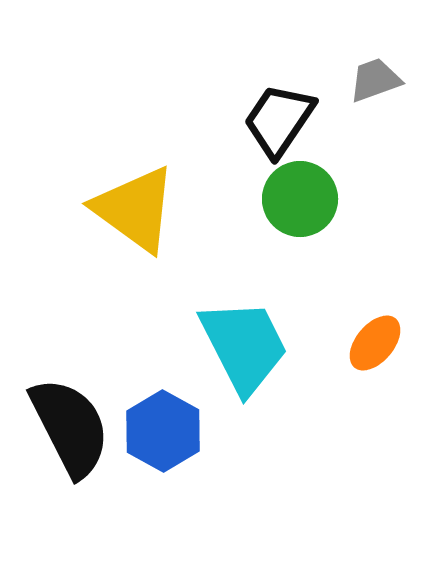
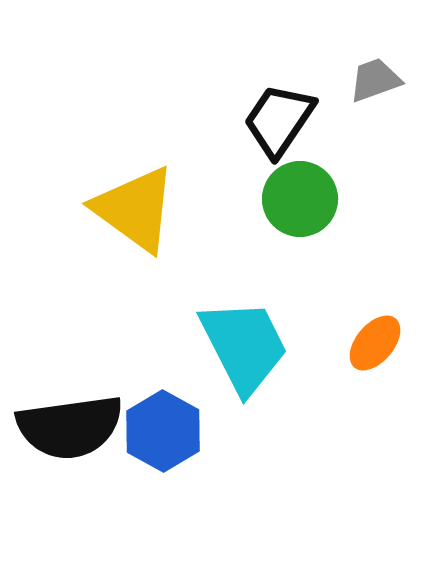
black semicircle: rotated 109 degrees clockwise
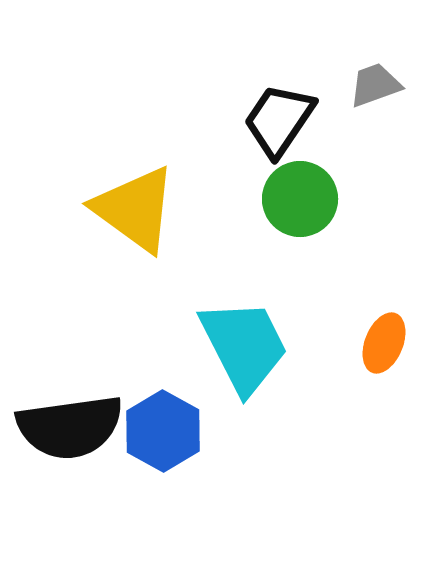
gray trapezoid: moved 5 px down
orange ellipse: moved 9 px right; rotated 18 degrees counterclockwise
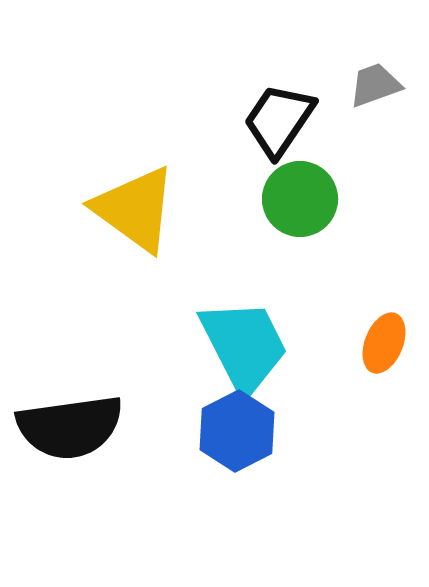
blue hexagon: moved 74 px right; rotated 4 degrees clockwise
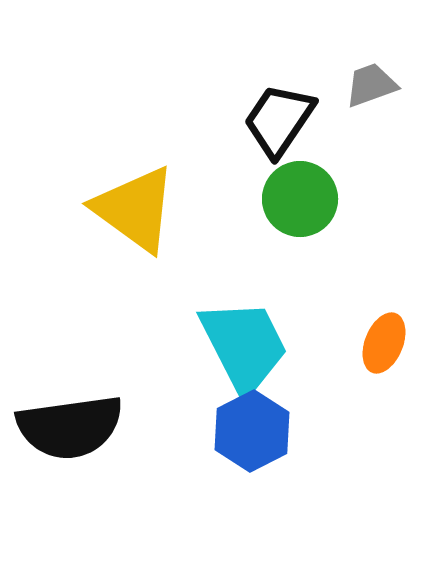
gray trapezoid: moved 4 px left
blue hexagon: moved 15 px right
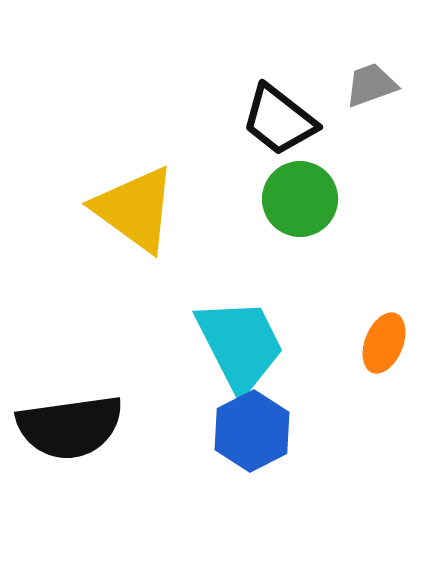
black trapezoid: rotated 86 degrees counterclockwise
cyan trapezoid: moved 4 px left, 1 px up
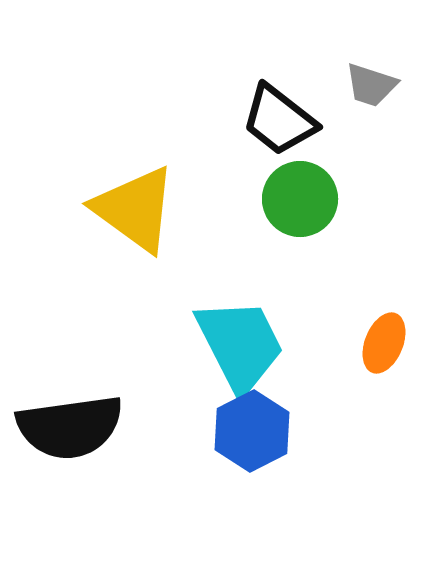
gray trapezoid: rotated 142 degrees counterclockwise
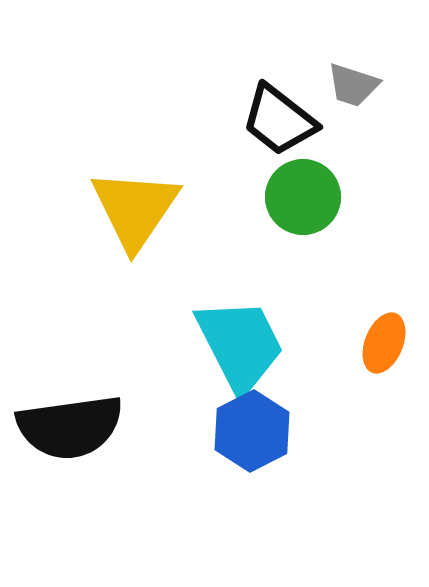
gray trapezoid: moved 18 px left
green circle: moved 3 px right, 2 px up
yellow triangle: rotated 28 degrees clockwise
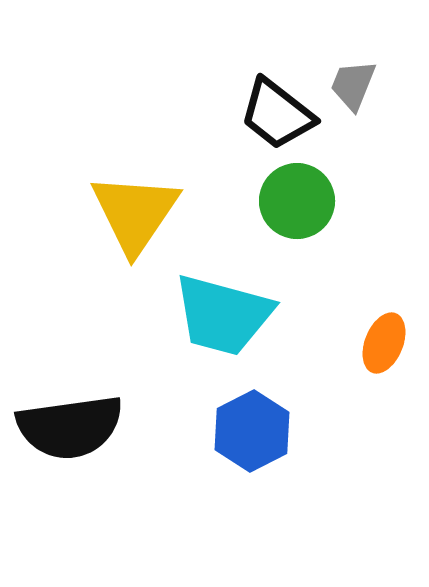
gray trapezoid: rotated 94 degrees clockwise
black trapezoid: moved 2 px left, 6 px up
green circle: moved 6 px left, 4 px down
yellow triangle: moved 4 px down
cyan trapezoid: moved 17 px left, 30 px up; rotated 132 degrees clockwise
